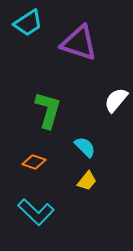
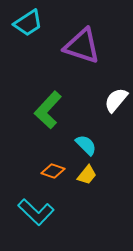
purple triangle: moved 3 px right, 3 px down
green L-shape: rotated 153 degrees counterclockwise
cyan semicircle: moved 1 px right, 2 px up
orange diamond: moved 19 px right, 9 px down
yellow trapezoid: moved 6 px up
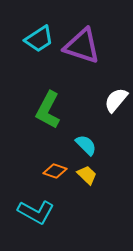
cyan trapezoid: moved 11 px right, 16 px down
green L-shape: rotated 15 degrees counterclockwise
orange diamond: moved 2 px right
yellow trapezoid: rotated 85 degrees counterclockwise
cyan L-shape: rotated 15 degrees counterclockwise
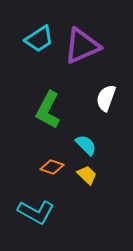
purple triangle: rotated 42 degrees counterclockwise
white semicircle: moved 10 px left, 2 px up; rotated 20 degrees counterclockwise
orange diamond: moved 3 px left, 4 px up
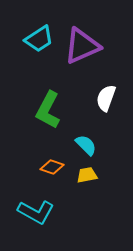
yellow trapezoid: rotated 55 degrees counterclockwise
